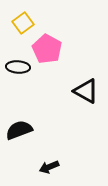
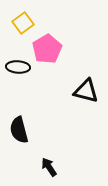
pink pentagon: rotated 12 degrees clockwise
black triangle: rotated 16 degrees counterclockwise
black semicircle: rotated 84 degrees counterclockwise
black arrow: rotated 78 degrees clockwise
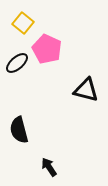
yellow square: rotated 15 degrees counterclockwise
pink pentagon: rotated 16 degrees counterclockwise
black ellipse: moved 1 px left, 4 px up; rotated 45 degrees counterclockwise
black triangle: moved 1 px up
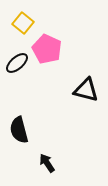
black arrow: moved 2 px left, 4 px up
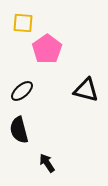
yellow square: rotated 35 degrees counterclockwise
pink pentagon: rotated 12 degrees clockwise
black ellipse: moved 5 px right, 28 px down
